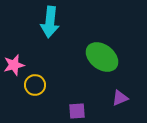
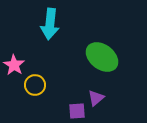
cyan arrow: moved 2 px down
pink star: rotated 25 degrees counterclockwise
purple triangle: moved 24 px left; rotated 18 degrees counterclockwise
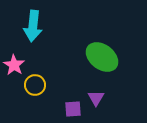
cyan arrow: moved 17 px left, 2 px down
purple triangle: rotated 18 degrees counterclockwise
purple square: moved 4 px left, 2 px up
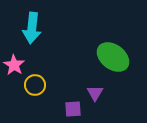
cyan arrow: moved 1 px left, 2 px down
green ellipse: moved 11 px right
purple triangle: moved 1 px left, 5 px up
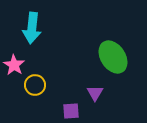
green ellipse: rotated 20 degrees clockwise
purple square: moved 2 px left, 2 px down
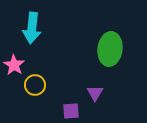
green ellipse: moved 3 px left, 8 px up; rotated 40 degrees clockwise
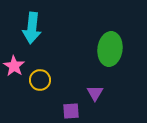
pink star: moved 1 px down
yellow circle: moved 5 px right, 5 px up
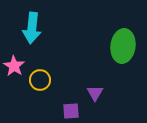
green ellipse: moved 13 px right, 3 px up
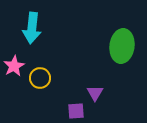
green ellipse: moved 1 px left
pink star: rotated 10 degrees clockwise
yellow circle: moved 2 px up
purple square: moved 5 px right
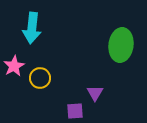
green ellipse: moved 1 px left, 1 px up
purple square: moved 1 px left
